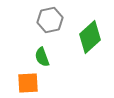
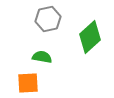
gray hexagon: moved 2 px left, 1 px up
green semicircle: rotated 120 degrees clockwise
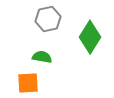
green diamond: rotated 16 degrees counterclockwise
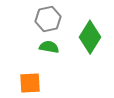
green semicircle: moved 7 px right, 10 px up
orange square: moved 2 px right
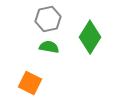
orange square: rotated 30 degrees clockwise
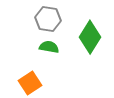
gray hexagon: rotated 20 degrees clockwise
orange square: rotated 30 degrees clockwise
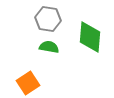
green diamond: rotated 28 degrees counterclockwise
orange square: moved 2 px left
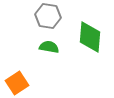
gray hexagon: moved 3 px up
orange square: moved 11 px left
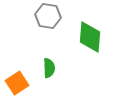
green semicircle: moved 21 px down; rotated 78 degrees clockwise
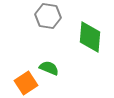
green semicircle: rotated 66 degrees counterclockwise
orange square: moved 9 px right
